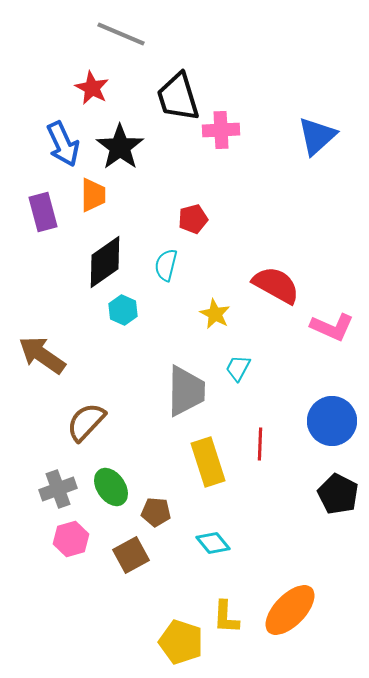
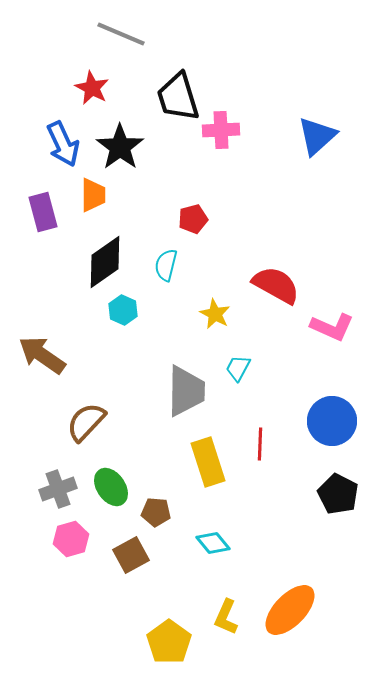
yellow L-shape: rotated 21 degrees clockwise
yellow pentagon: moved 12 px left; rotated 18 degrees clockwise
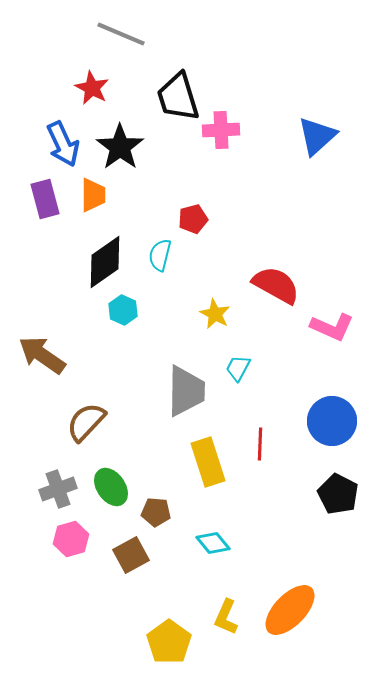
purple rectangle: moved 2 px right, 13 px up
cyan semicircle: moved 6 px left, 10 px up
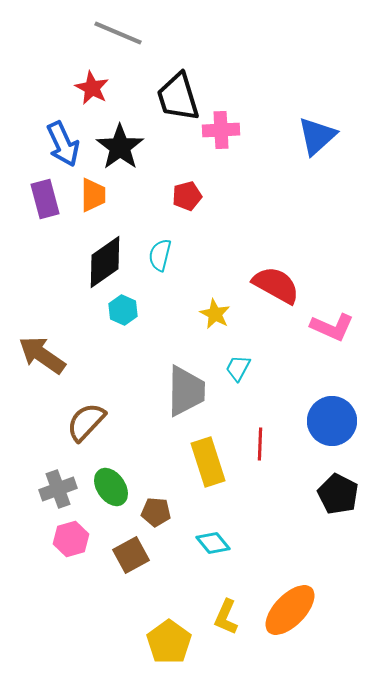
gray line: moved 3 px left, 1 px up
red pentagon: moved 6 px left, 23 px up
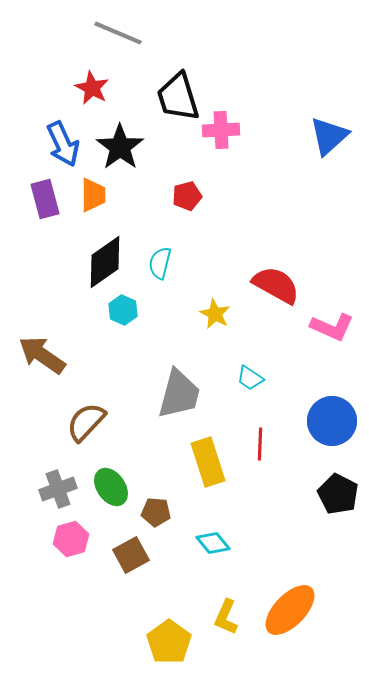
blue triangle: moved 12 px right
cyan semicircle: moved 8 px down
cyan trapezoid: moved 12 px right, 10 px down; rotated 84 degrees counterclockwise
gray trapezoid: moved 7 px left, 3 px down; rotated 14 degrees clockwise
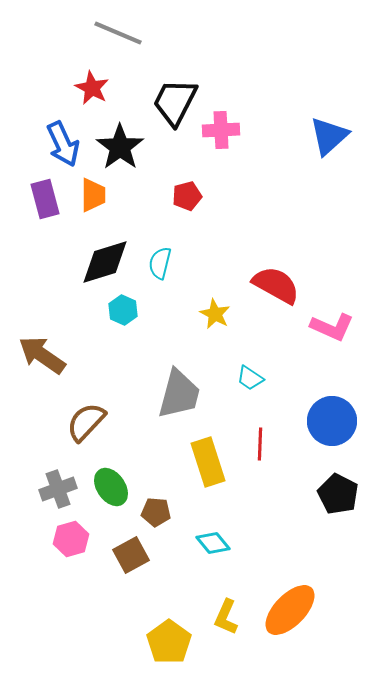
black trapezoid: moved 3 px left, 5 px down; rotated 44 degrees clockwise
black diamond: rotated 18 degrees clockwise
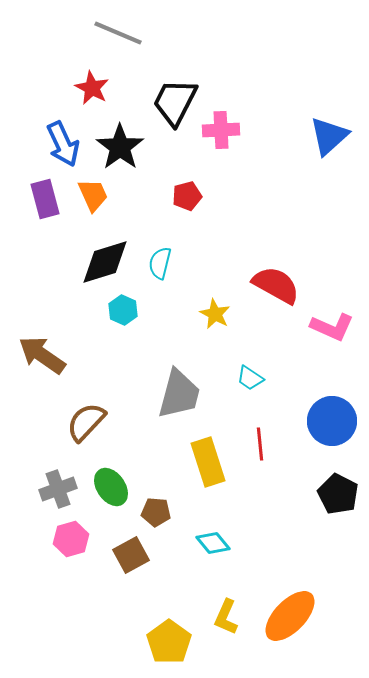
orange trapezoid: rotated 24 degrees counterclockwise
red line: rotated 8 degrees counterclockwise
orange ellipse: moved 6 px down
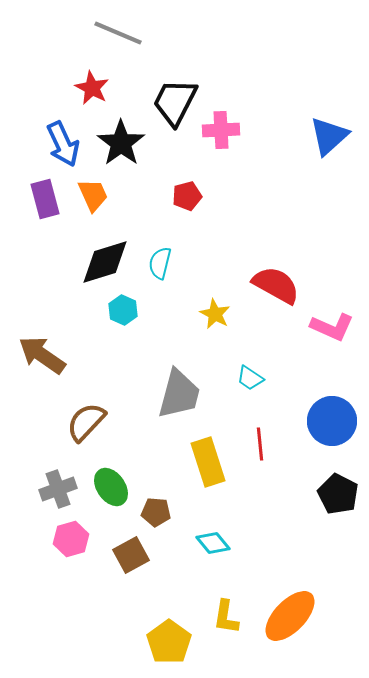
black star: moved 1 px right, 4 px up
yellow L-shape: rotated 15 degrees counterclockwise
